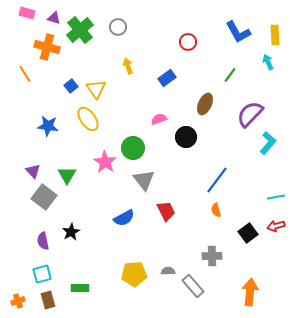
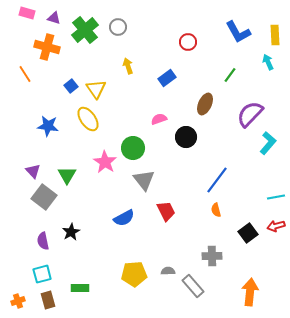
green cross at (80, 30): moved 5 px right
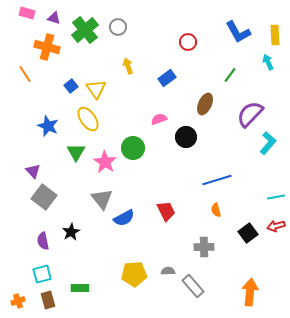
blue star at (48, 126): rotated 15 degrees clockwise
green triangle at (67, 175): moved 9 px right, 23 px up
gray triangle at (144, 180): moved 42 px left, 19 px down
blue line at (217, 180): rotated 36 degrees clockwise
gray cross at (212, 256): moved 8 px left, 9 px up
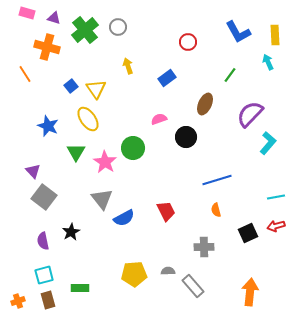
black square at (248, 233): rotated 12 degrees clockwise
cyan square at (42, 274): moved 2 px right, 1 px down
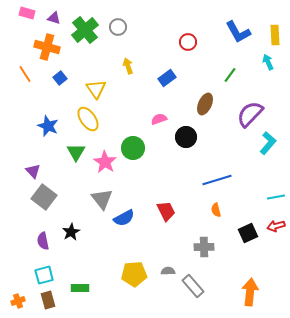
blue square at (71, 86): moved 11 px left, 8 px up
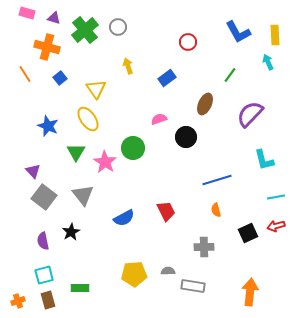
cyan L-shape at (268, 143): moved 4 px left, 17 px down; rotated 125 degrees clockwise
gray triangle at (102, 199): moved 19 px left, 4 px up
gray rectangle at (193, 286): rotated 40 degrees counterclockwise
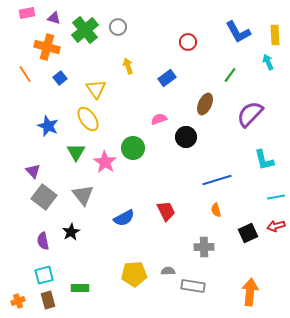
pink rectangle at (27, 13): rotated 28 degrees counterclockwise
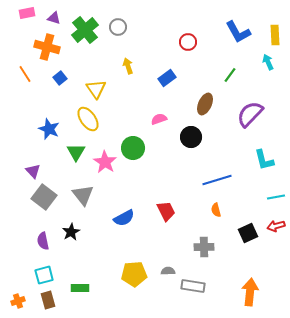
blue star at (48, 126): moved 1 px right, 3 px down
black circle at (186, 137): moved 5 px right
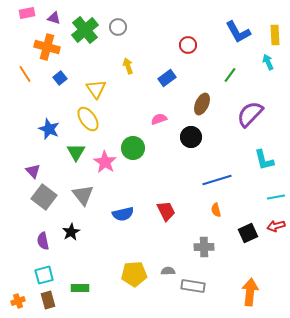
red circle at (188, 42): moved 3 px down
brown ellipse at (205, 104): moved 3 px left
blue semicircle at (124, 218): moved 1 px left, 4 px up; rotated 15 degrees clockwise
